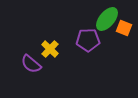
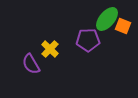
orange square: moved 1 px left, 2 px up
purple semicircle: rotated 20 degrees clockwise
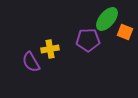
orange square: moved 2 px right, 6 px down
yellow cross: rotated 36 degrees clockwise
purple semicircle: moved 2 px up
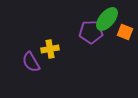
purple pentagon: moved 3 px right, 8 px up
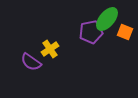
purple pentagon: rotated 10 degrees counterclockwise
yellow cross: rotated 24 degrees counterclockwise
purple semicircle: rotated 25 degrees counterclockwise
